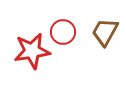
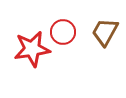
red star: moved 2 px up
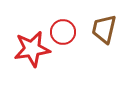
brown trapezoid: moved 1 px left, 3 px up; rotated 16 degrees counterclockwise
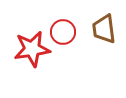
brown trapezoid: rotated 20 degrees counterclockwise
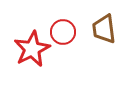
red star: rotated 18 degrees counterclockwise
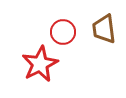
red star: moved 8 px right, 15 px down
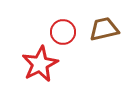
brown trapezoid: rotated 84 degrees clockwise
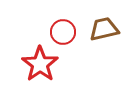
red star: rotated 9 degrees counterclockwise
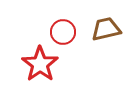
brown trapezoid: moved 2 px right
